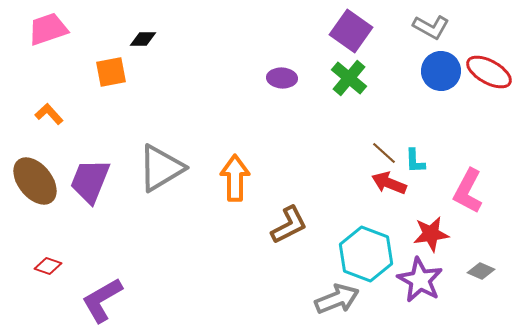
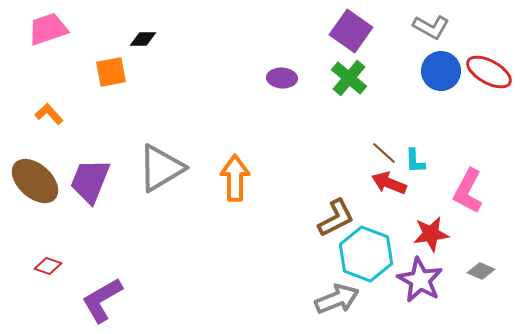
brown ellipse: rotated 9 degrees counterclockwise
brown L-shape: moved 47 px right, 7 px up
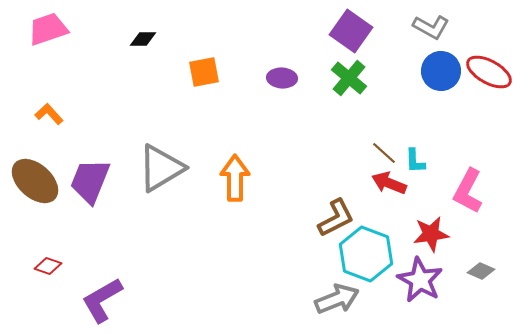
orange square: moved 93 px right
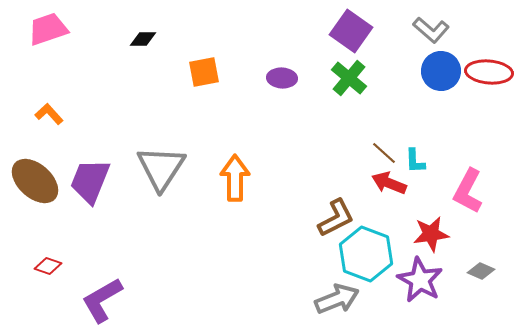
gray L-shape: moved 3 px down; rotated 12 degrees clockwise
red ellipse: rotated 24 degrees counterclockwise
gray triangle: rotated 26 degrees counterclockwise
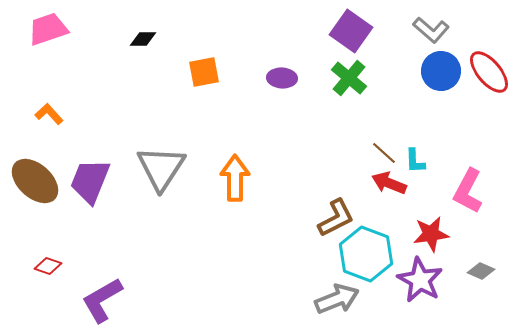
red ellipse: rotated 45 degrees clockwise
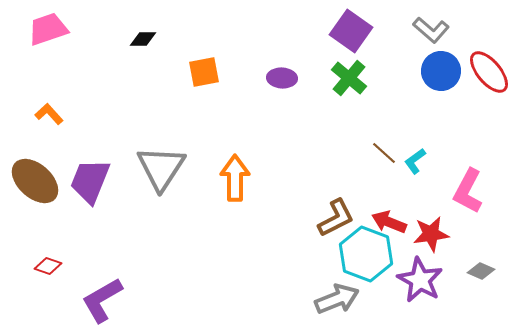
cyan L-shape: rotated 56 degrees clockwise
red arrow: moved 39 px down
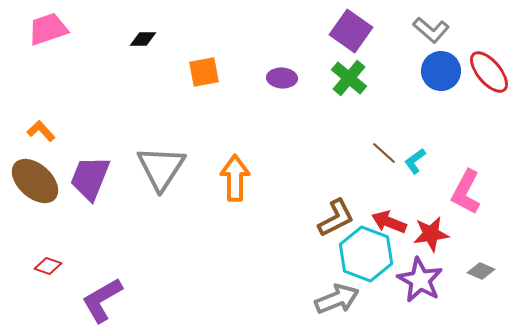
orange L-shape: moved 8 px left, 17 px down
purple trapezoid: moved 3 px up
pink L-shape: moved 2 px left, 1 px down
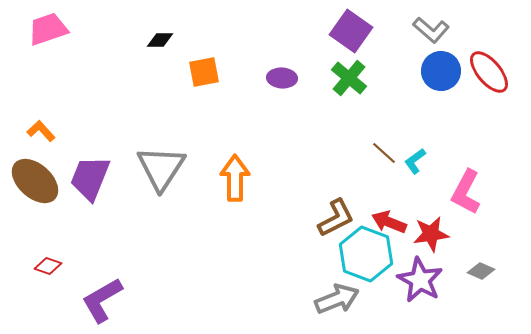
black diamond: moved 17 px right, 1 px down
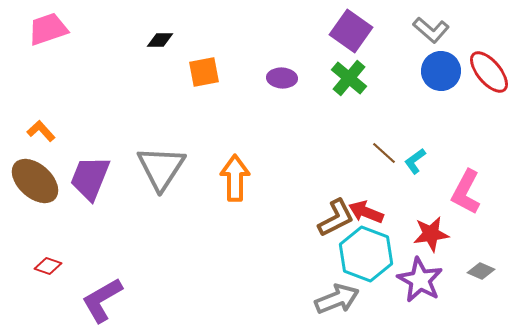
red arrow: moved 23 px left, 10 px up
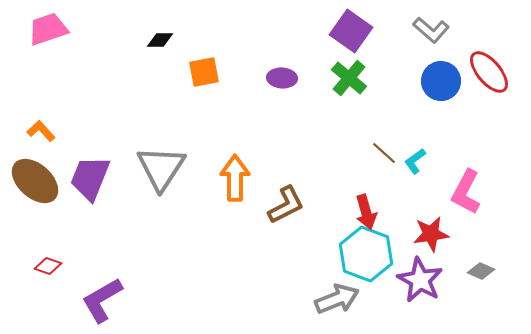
blue circle: moved 10 px down
red arrow: rotated 128 degrees counterclockwise
brown L-shape: moved 50 px left, 13 px up
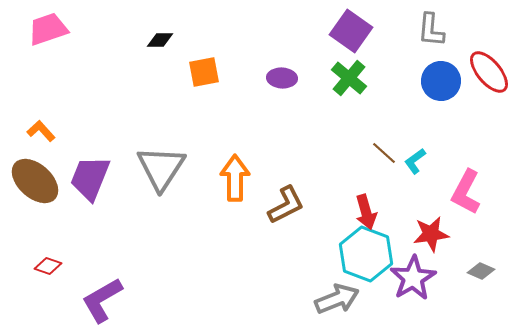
gray L-shape: rotated 54 degrees clockwise
purple star: moved 7 px left, 2 px up; rotated 12 degrees clockwise
